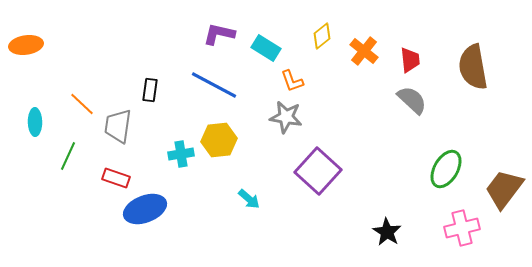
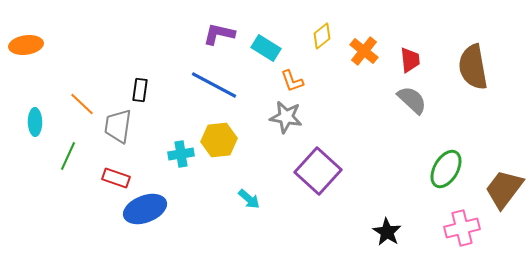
black rectangle: moved 10 px left
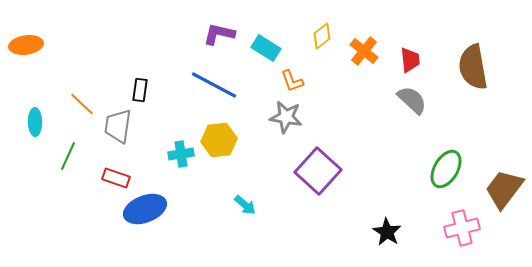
cyan arrow: moved 4 px left, 6 px down
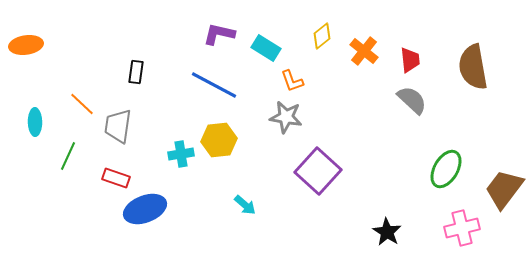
black rectangle: moved 4 px left, 18 px up
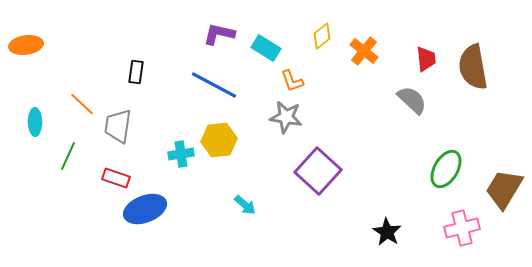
red trapezoid: moved 16 px right, 1 px up
brown trapezoid: rotated 6 degrees counterclockwise
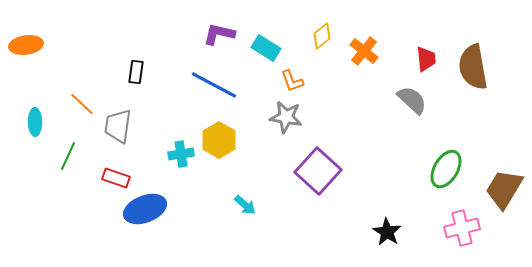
yellow hexagon: rotated 24 degrees counterclockwise
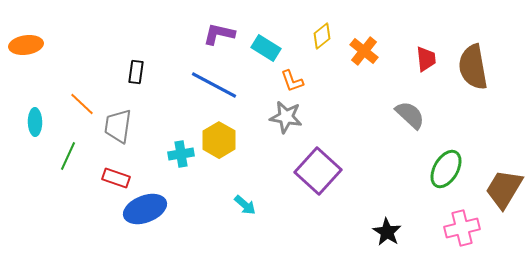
gray semicircle: moved 2 px left, 15 px down
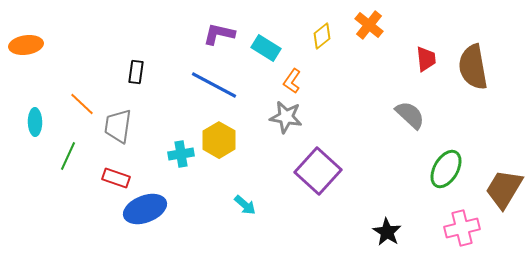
orange cross: moved 5 px right, 26 px up
orange L-shape: rotated 55 degrees clockwise
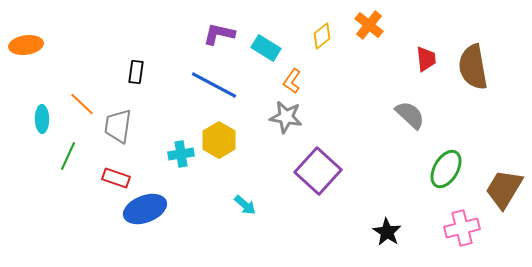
cyan ellipse: moved 7 px right, 3 px up
